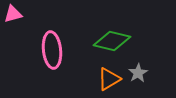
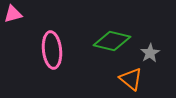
gray star: moved 12 px right, 20 px up
orange triangle: moved 22 px right; rotated 50 degrees counterclockwise
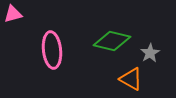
orange triangle: rotated 10 degrees counterclockwise
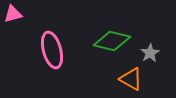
pink ellipse: rotated 9 degrees counterclockwise
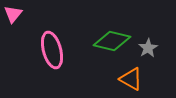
pink triangle: rotated 36 degrees counterclockwise
gray star: moved 2 px left, 5 px up
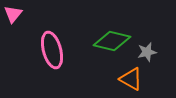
gray star: moved 1 px left, 4 px down; rotated 18 degrees clockwise
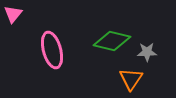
gray star: rotated 12 degrees clockwise
orange triangle: rotated 35 degrees clockwise
